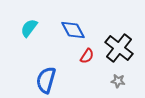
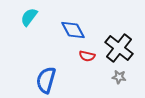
cyan semicircle: moved 11 px up
red semicircle: rotated 70 degrees clockwise
gray star: moved 1 px right, 4 px up
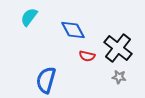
black cross: moved 1 px left
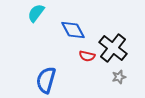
cyan semicircle: moved 7 px right, 4 px up
black cross: moved 5 px left
gray star: rotated 24 degrees counterclockwise
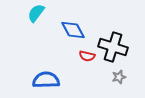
black cross: moved 1 px up; rotated 20 degrees counterclockwise
blue semicircle: rotated 72 degrees clockwise
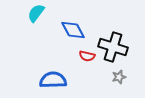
blue semicircle: moved 7 px right
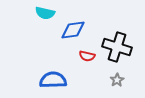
cyan semicircle: moved 9 px right; rotated 114 degrees counterclockwise
blue diamond: rotated 70 degrees counterclockwise
black cross: moved 4 px right
gray star: moved 2 px left, 3 px down; rotated 16 degrees counterclockwise
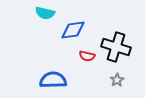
black cross: moved 1 px left
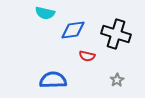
black cross: moved 13 px up
